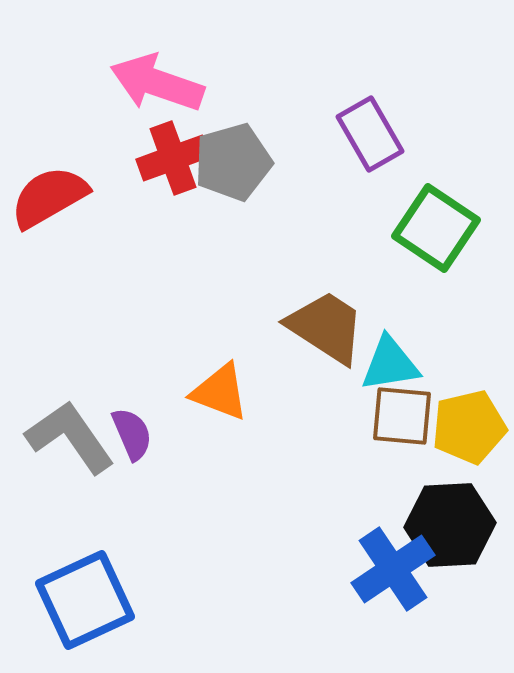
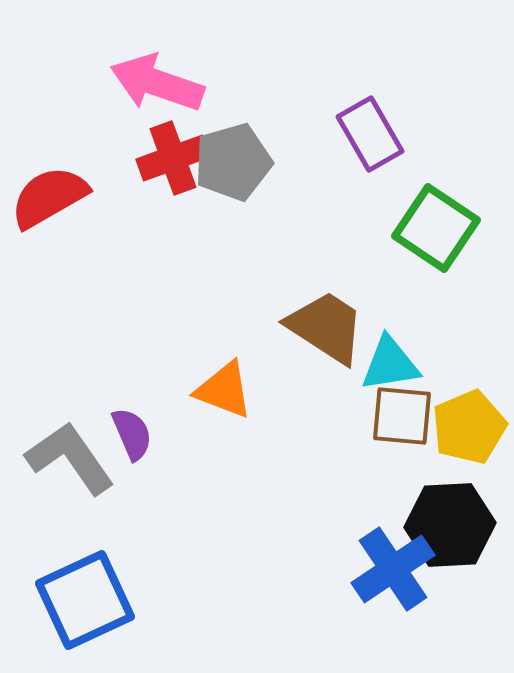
orange triangle: moved 4 px right, 2 px up
yellow pentagon: rotated 10 degrees counterclockwise
gray L-shape: moved 21 px down
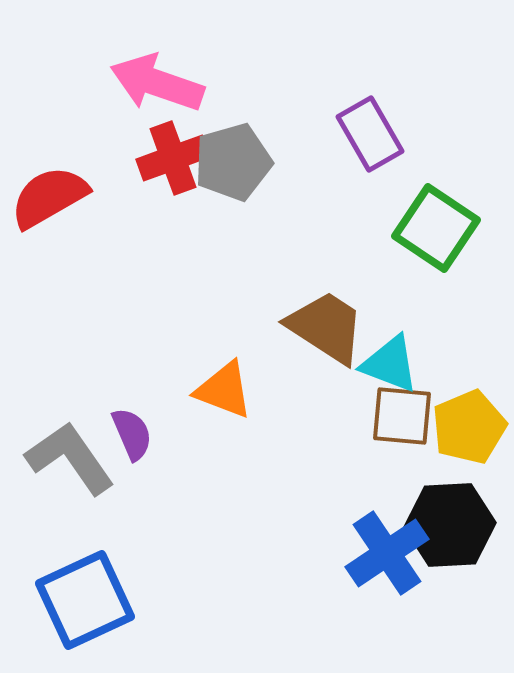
cyan triangle: rotated 30 degrees clockwise
blue cross: moved 6 px left, 16 px up
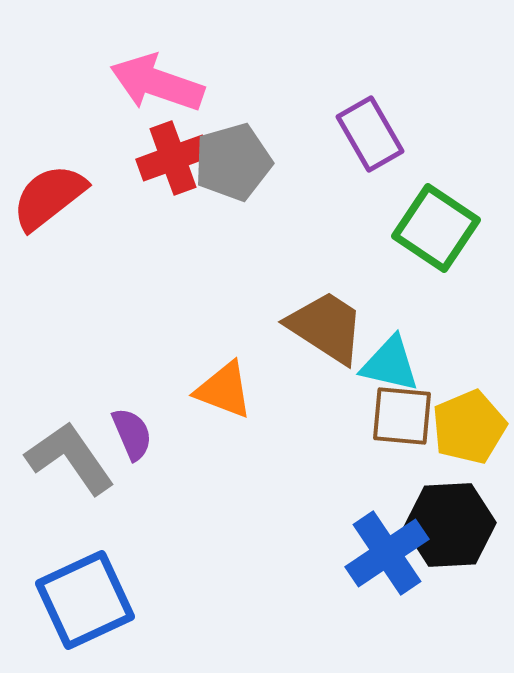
red semicircle: rotated 8 degrees counterclockwise
cyan triangle: rotated 8 degrees counterclockwise
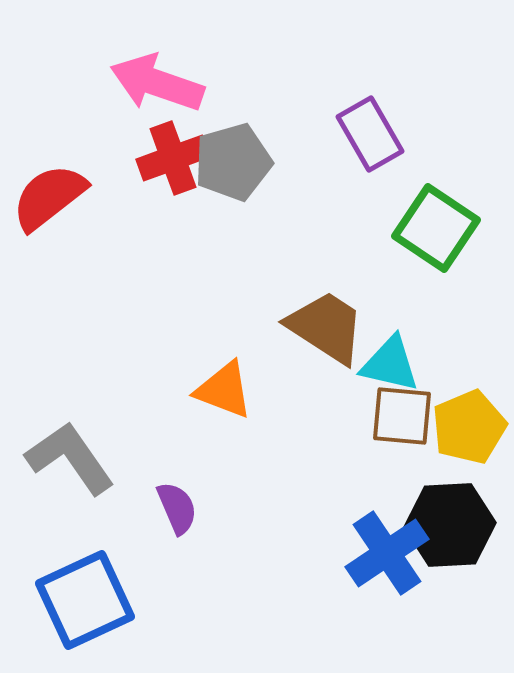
purple semicircle: moved 45 px right, 74 px down
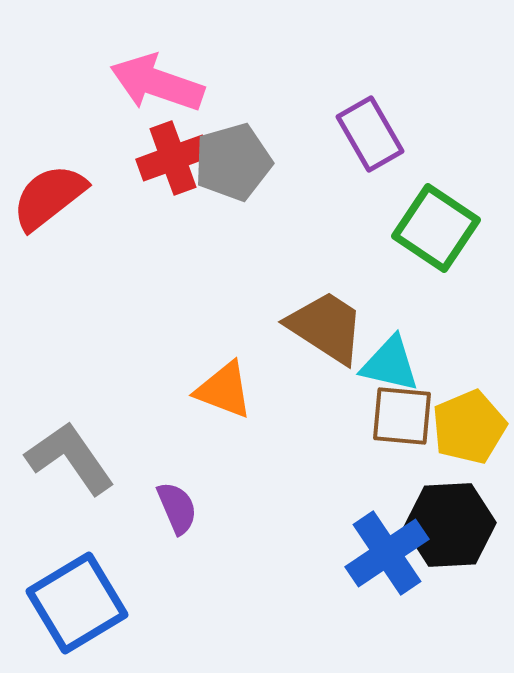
blue square: moved 8 px left, 3 px down; rotated 6 degrees counterclockwise
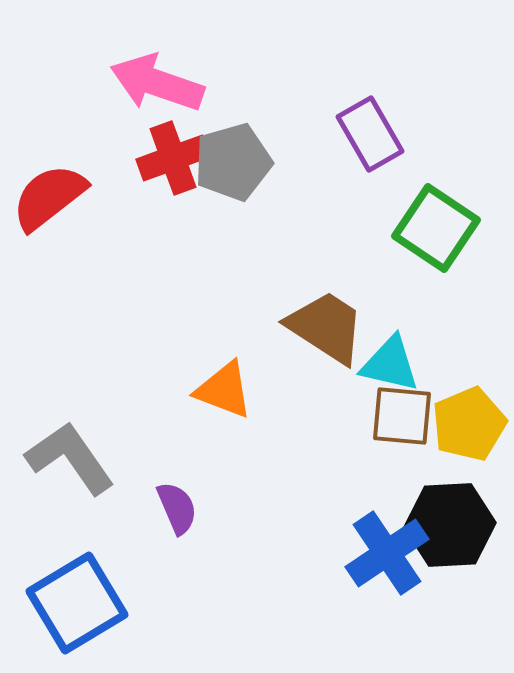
yellow pentagon: moved 3 px up
